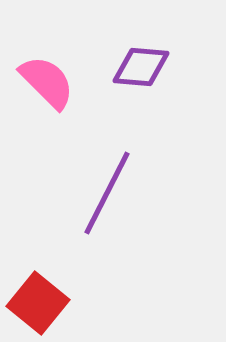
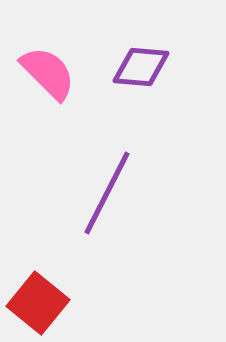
pink semicircle: moved 1 px right, 9 px up
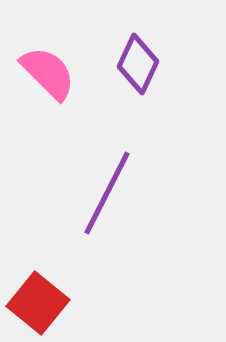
purple diamond: moved 3 px left, 3 px up; rotated 70 degrees counterclockwise
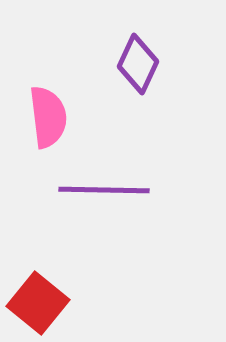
pink semicircle: moved 44 px down; rotated 38 degrees clockwise
purple line: moved 3 px left, 3 px up; rotated 64 degrees clockwise
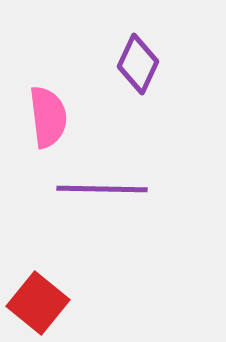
purple line: moved 2 px left, 1 px up
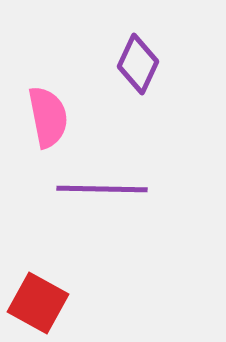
pink semicircle: rotated 4 degrees counterclockwise
red square: rotated 10 degrees counterclockwise
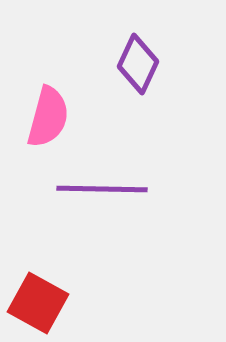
pink semicircle: rotated 26 degrees clockwise
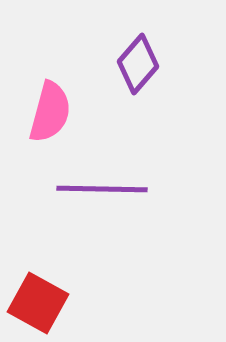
purple diamond: rotated 16 degrees clockwise
pink semicircle: moved 2 px right, 5 px up
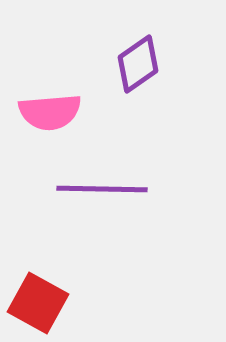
purple diamond: rotated 14 degrees clockwise
pink semicircle: rotated 70 degrees clockwise
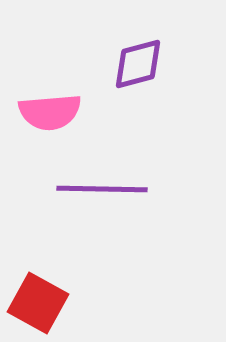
purple diamond: rotated 20 degrees clockwise
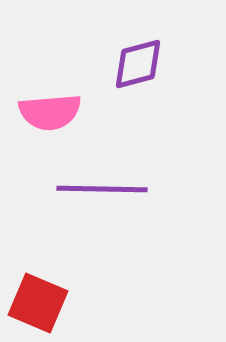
red square: rotated 6 degrees counterclockwise
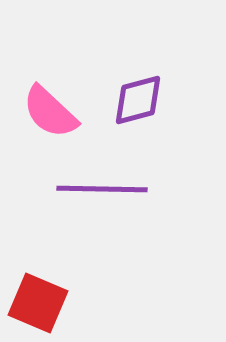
purple diamond: moved 36 px down
pink semicircle: rotated 48 degrees clockwise
